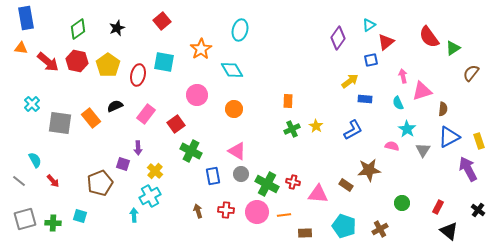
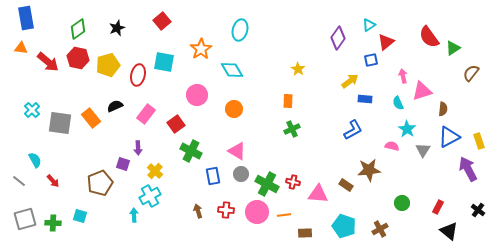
red hexagon at (77, 61): moved 1 px right, 3 px up
yellow pentagon at (108, 65): rotated 20 degrees clockwise
cyan cross at (32, 104): moved 6 px down
yellow star at (316, 126): moved 18 px left, 57 px up
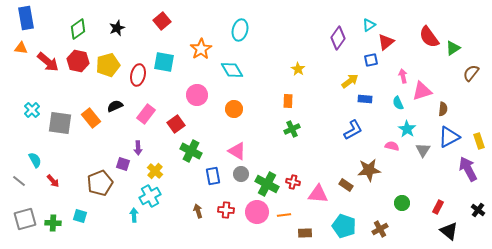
red hexagon at (78, 58): moved 3 px down
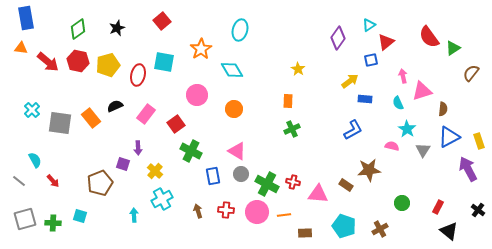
cyan cross at (150, 196): moved 12 px right, 3 px down
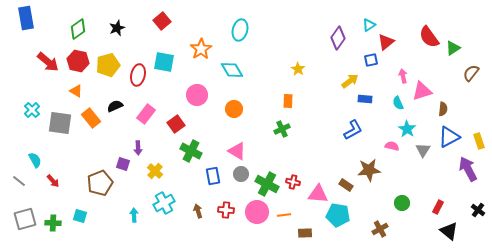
orange triangle at (21, 48): moved 55 px right, 43 px down; rotated 24 degrees clockwise
green cross at (292, 129): moved 10 px left
cyan cross at (162, 199): moved 2 px right, 4 px down
cyan pentagon at (344, 226): moved 6 px left, 11 px up; rotated 10 degrees counterclockwise
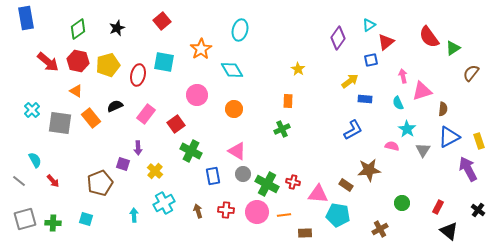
gray circle at (241, 174): moved 2 px right
cyan square at (80, 216): moved 6 px right, 3 px down
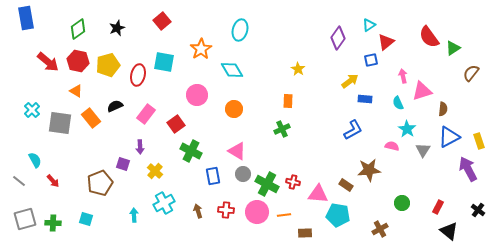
purple arrow at (138, 148): moved 2 px right, 1 px up
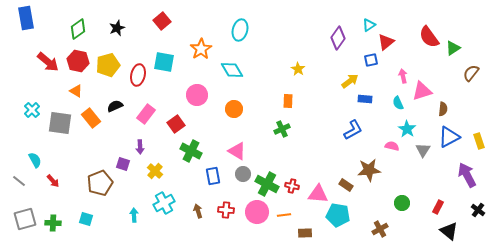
purple arrow at (468, 169): moved 1 px left, 6 px down
red cross at (293, 182): moved 1 px left, 4 px down
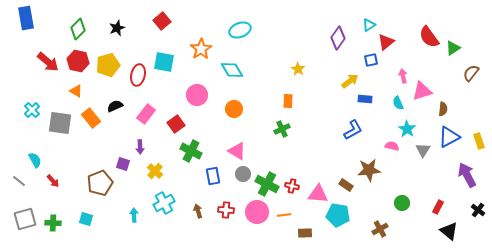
green diamond at (78, 29): rotated 10 degrees counterclockwise
cyan ellipse at (240, 30): rotated 55 degrees clockwise
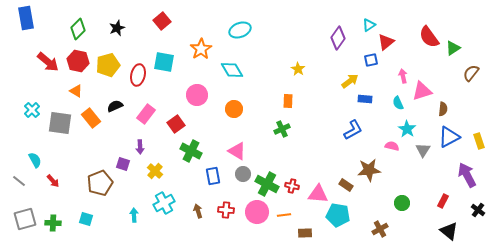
red rectangle at (438, 207): moved 5 px right, 6 px up
